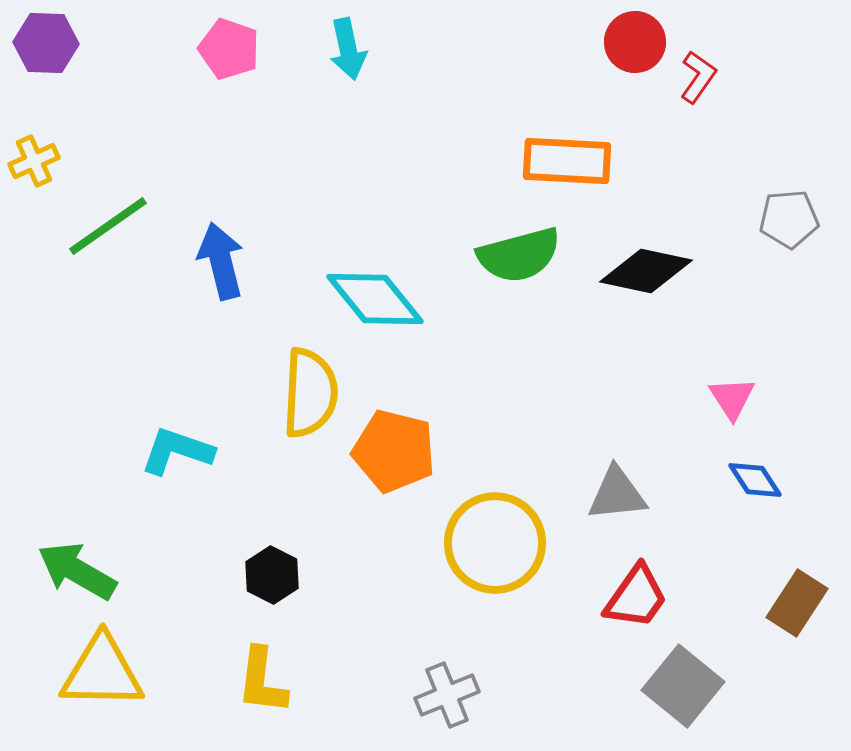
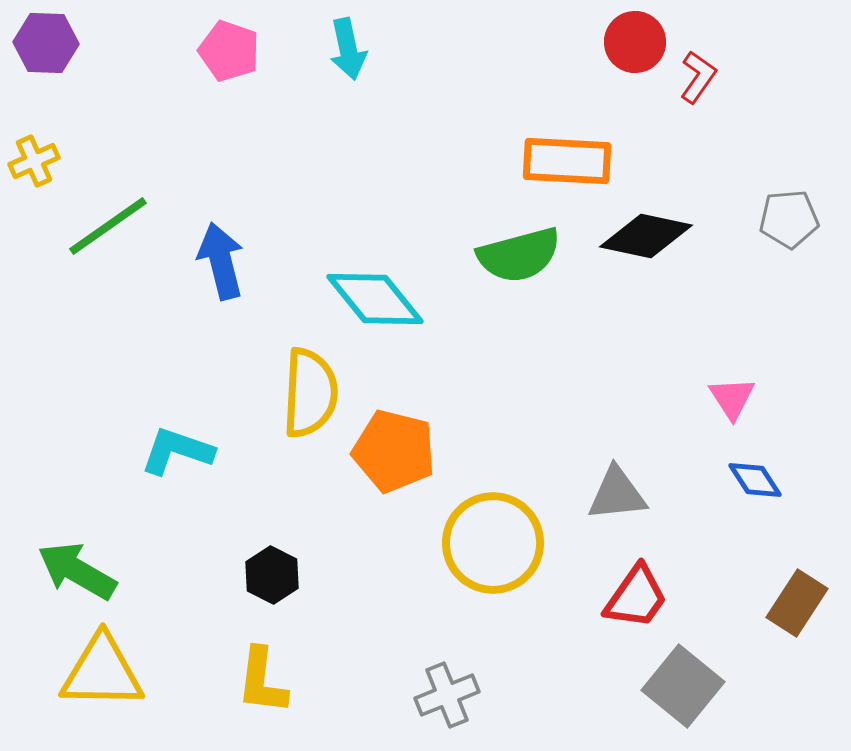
pink pentagon: moved 2 px down
black diamond: moved 35 px up
yellow circle: moved 2 px left
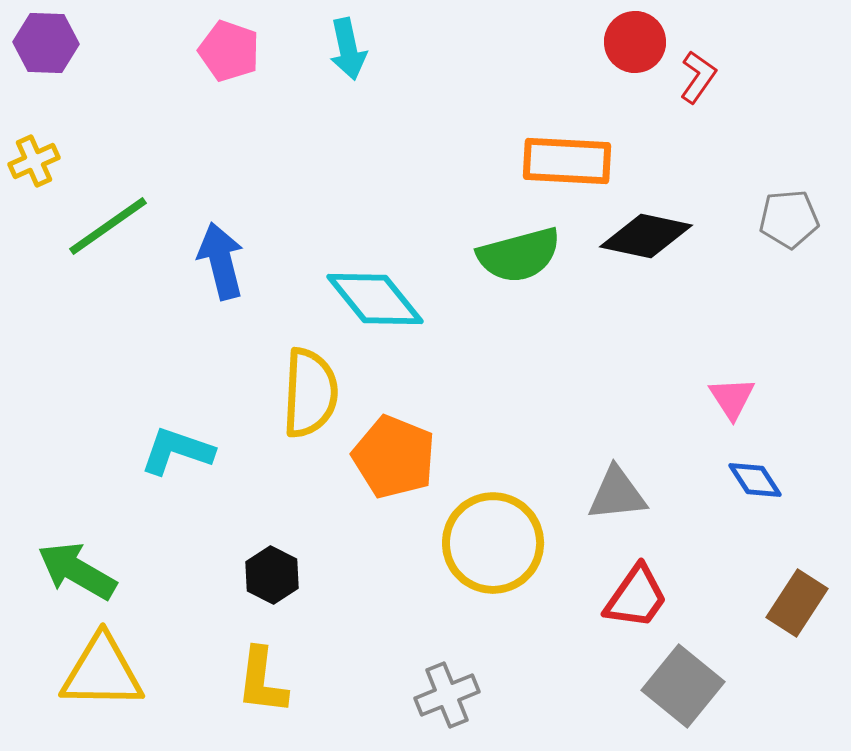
orange pentagon: moved 6 px down; rotated 8 degrees clockwise
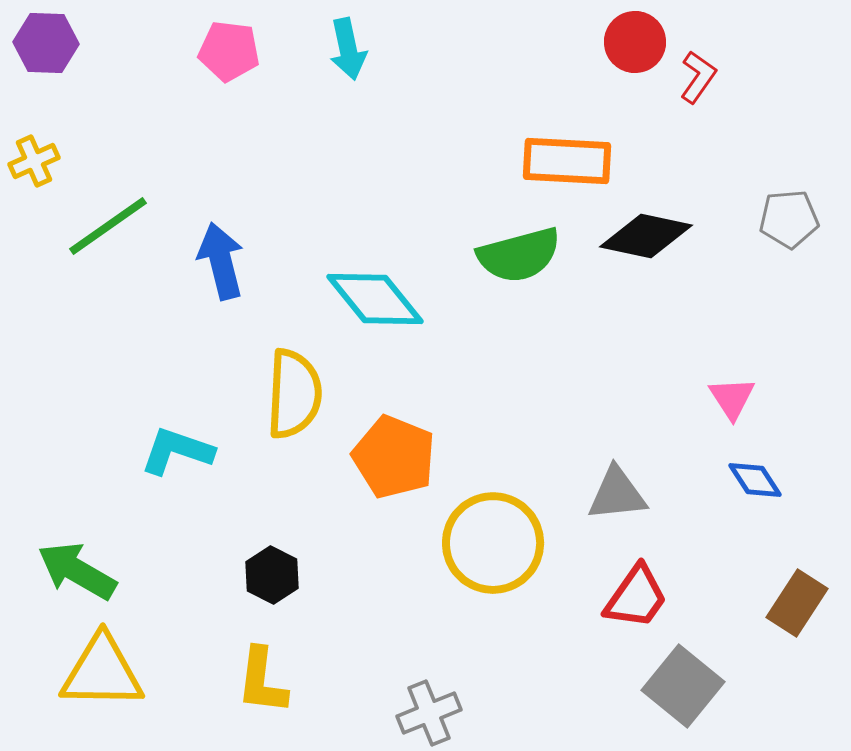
pink pentagon: rotated 12 degrees counterclockwise
yellow semicircle: moved 16 px left, 1 px down
gray cross: moved 18 px left, 18 px down
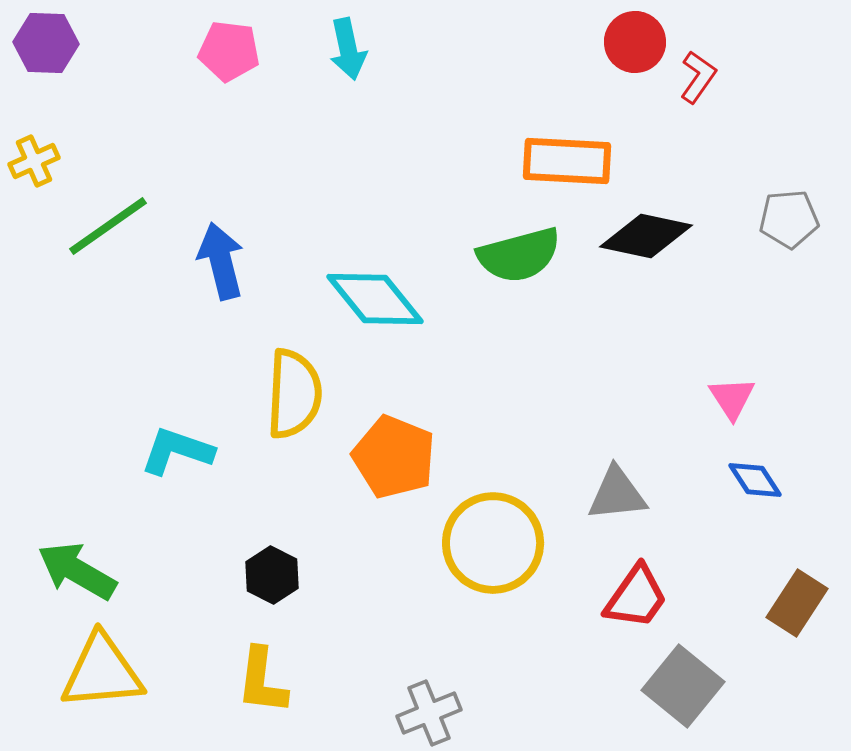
yellow triangle: rotated 6 degrees counterclockwise
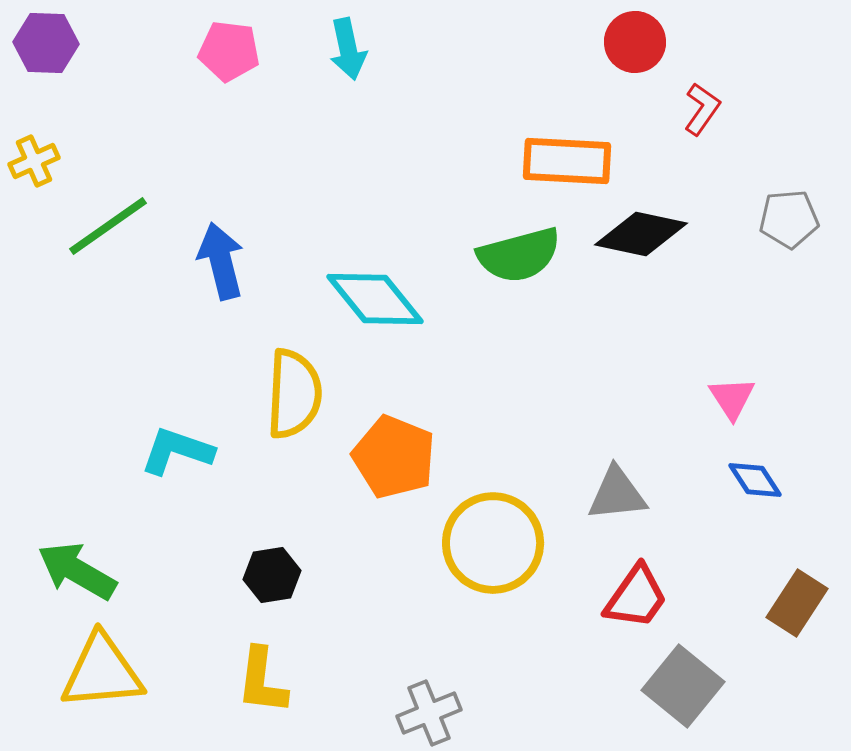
red L-shape: moved 4 px right, 32 px down
black diamond: moved 5 px left, 2 px up
black hexagon: rotated 24 degrees clockwise
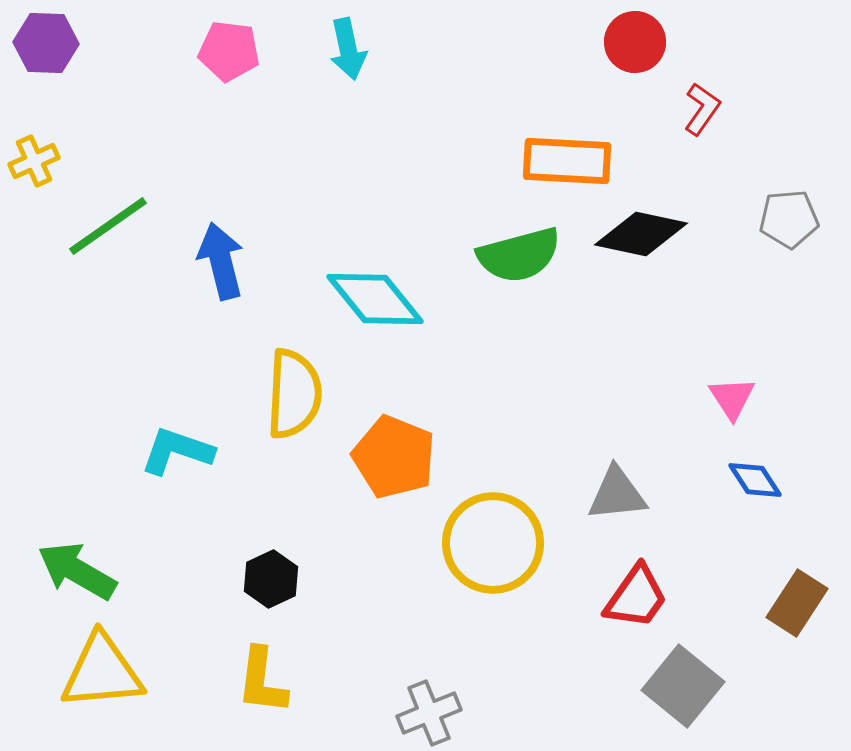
black hexagon: moved 1 px left, 4 px down; rotated 16 degrees counterclockwise
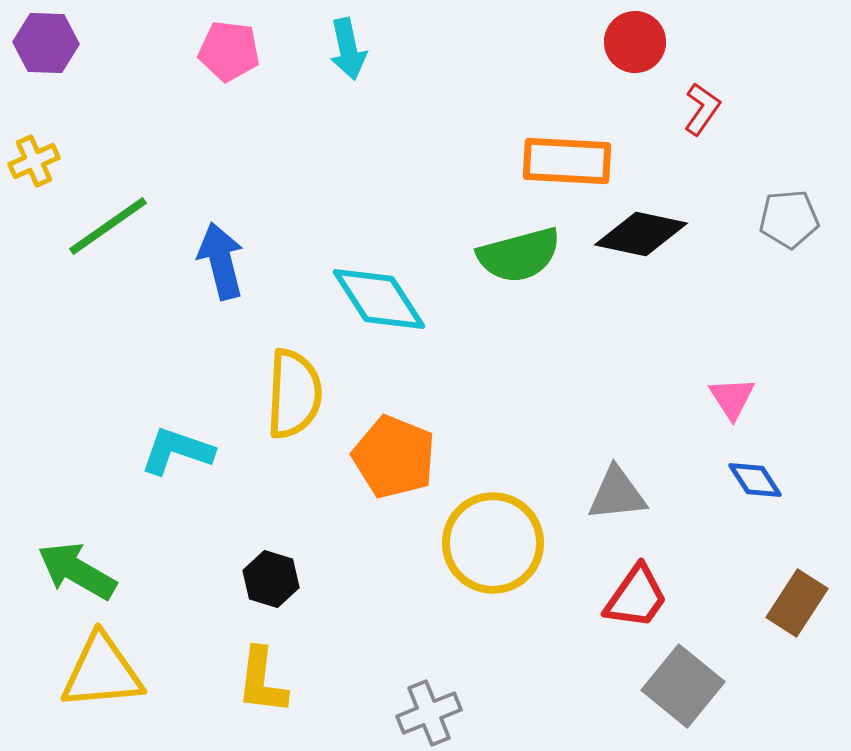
cyan diamond: moved 4 px right; rotated 6 degrees clockwise
black hexagon: rotated 18 degrees counterclockwise
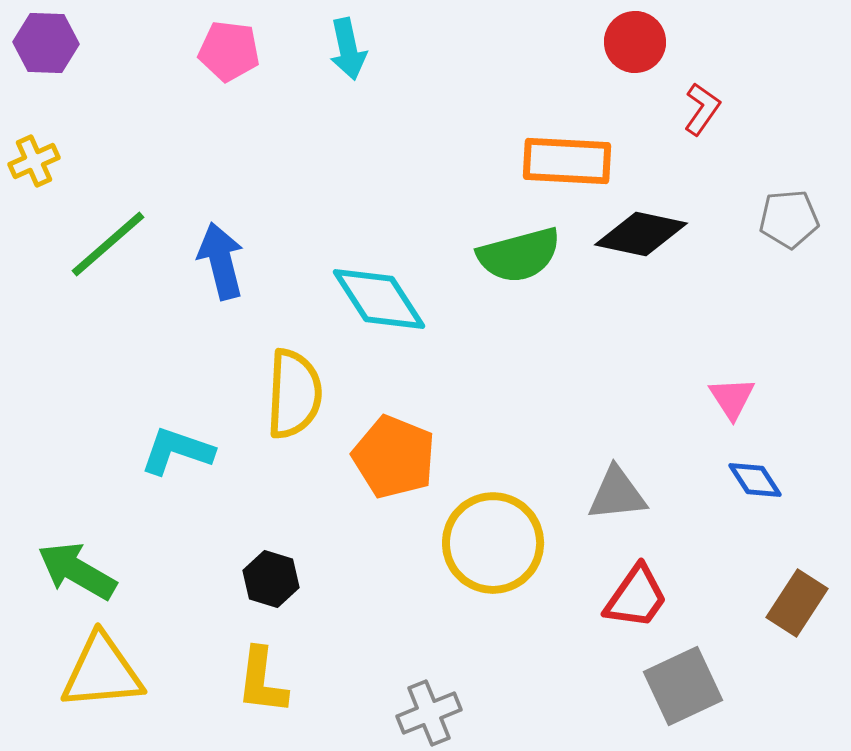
green line: moved 18 px down; rotated 6 degrees counterclockwise
gray square: rotated 26 degrees clockwise
